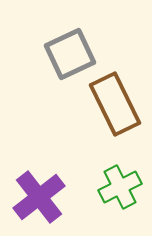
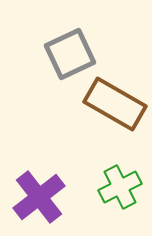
brown rectangle: rotated 34 degrees counterclockwise
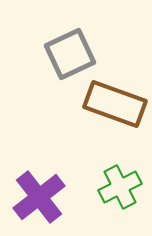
brown rectangle: rotated 10 degrees counterclockwise
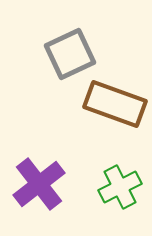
purple cross: moved 13 px up
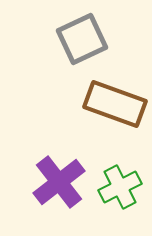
gray square: moved 12 px right, 15 px up
purple cross: moved 20 px right, 2 px up
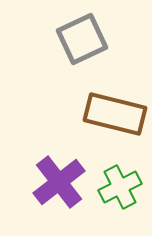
brown rectangle: moved 10 px down; rotated 6 degrees counterclockwise
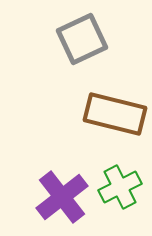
purple cross: moved 3 px right, 15 px down
